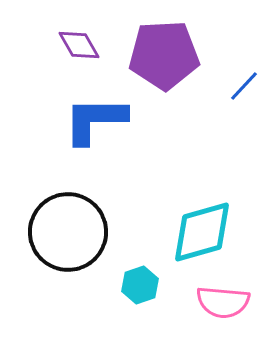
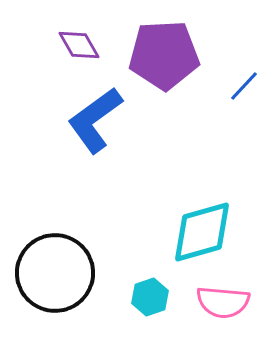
blue L-shape: rotated 36 degrees counterclockwise
black circle: moved 13 px left, 41 px down
cyan hexagon: moved 10 px right, 12 px down
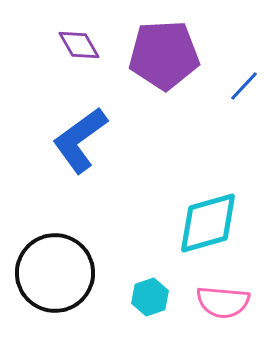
blue L-shape: moved 15 px left, 20 px down
cyan diamond: moved 6 px right, 9 px up
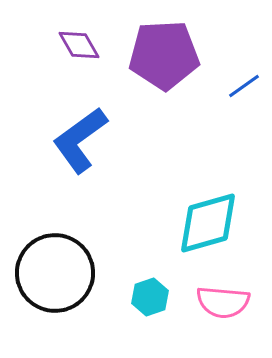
blue line: rotated 12 degrees clockwise
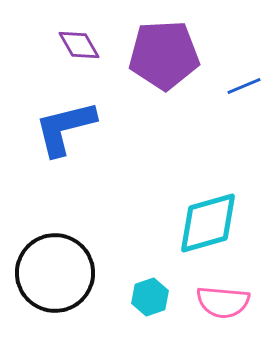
blue line: rotated 12 degrees clockwise
blue L-shape: moved 15 px left, 12 px up; rotated 22 degrees clockwise
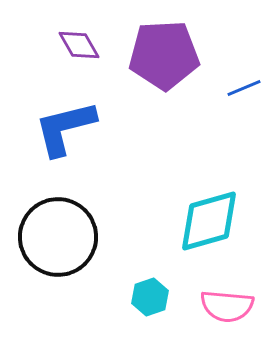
blue line: moved 2 px down
cyan diamond: moved 1 px right, 2 px up
black circle: moved 3 px right, 36 px up
pink semicircle: moved 4 px right, 4 px down
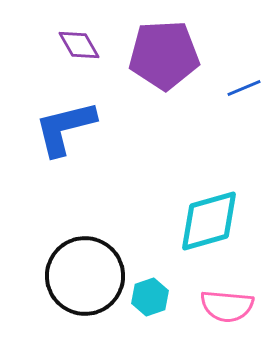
black circle: moved 27 px right, 39 px down
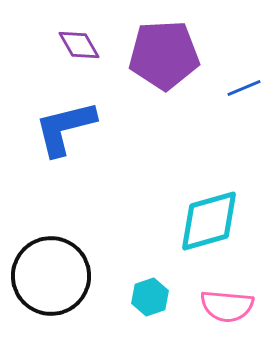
black circle: moved 34 px left
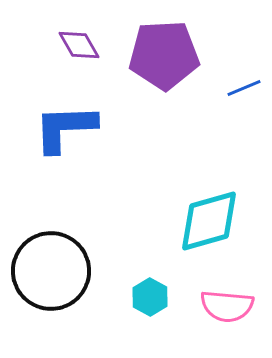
blue L-shape: rotated 12 degrees clockwise
black circle: moved 5 px up
cyan hexagon: rotated 12 degrees counterclockwise
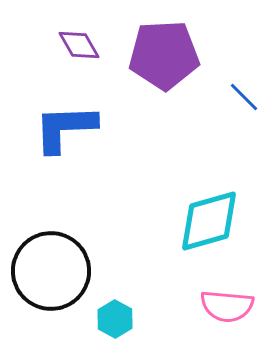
blue line: moved 9 px down; rotated 68 degrees clockwise
cyan hexagon: moved 35 px left, 22 px down
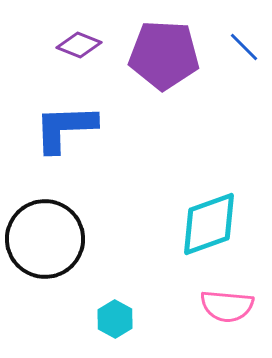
purple diamond: rotated 39 degrees counterclockwise
purple pentagon: rotated 6 degrees clockwise
blue line: moved 50 px up
cyan diamond: moved 3 px down; rotated 4 degrees counterclockwise
black circle: moved 6 px left, 32 px up
